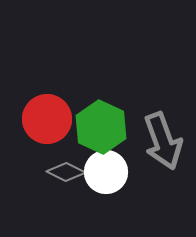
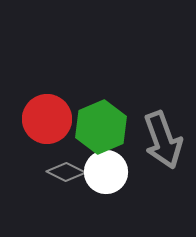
green hexagon: rotated 12 degrees clockwise
gray arrow: moved 1 px up
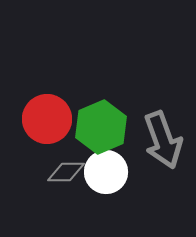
gray diamond: rotated 27 degrees counterclockwise
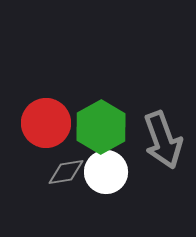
red circle: moved 1 px left, 4 px down
green hexagon: rotated 6 degrees counterclockwise
gray diamond: rotated 9 degrees counterclockwise
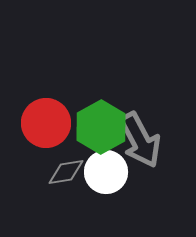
gray arrow: moved 23 px left; rotated 8 degrees counterclockwise
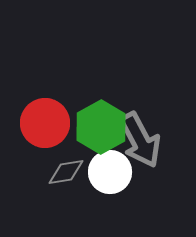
red circle: moved 1 px left
white circle: moved 4 px right
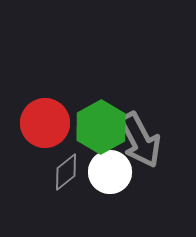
gray diamond: rotated 30 degrees counterclockwise
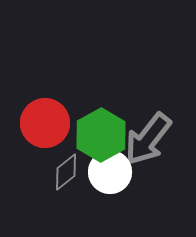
green hexagon: moved 8 px down
gray arrow: moved 8 px right, 1 px up; rotated 66 degrees clockwise
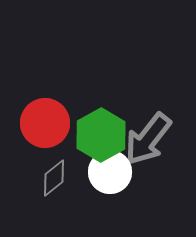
gray diamond: moved 12 px left, 6 px down
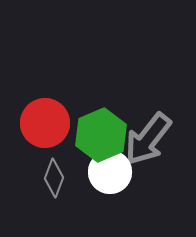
green hexagon: rotated 6 degrees clockwise
gray diamond: rotated 30 degrees counterclockwise
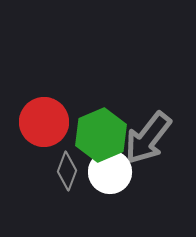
red circle: moved 1 px left, 1 px up
gray arrow: moved 1 px up
gray diamond: moved 13 px right, 7 px up
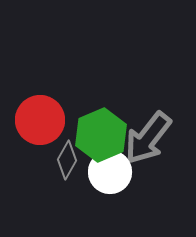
red circle: moved 4 px left, 2 px up
gray diamond: moved 11 px up; rotated 9 degrees clockwise
